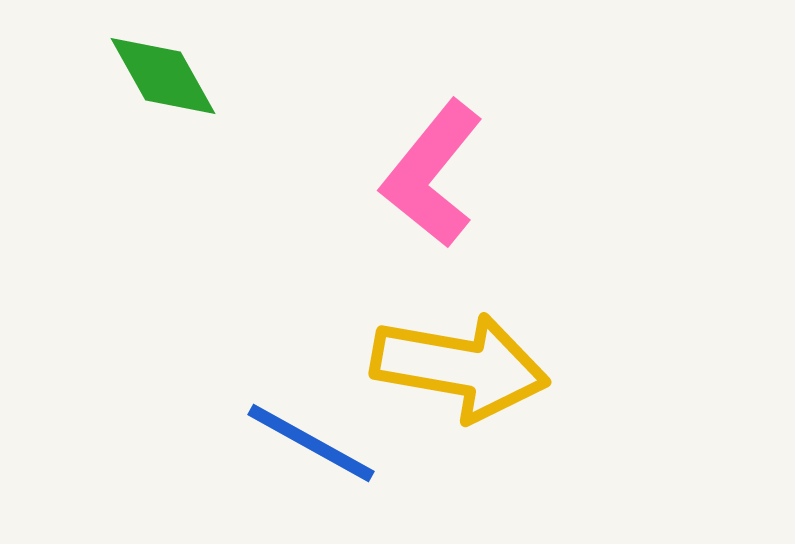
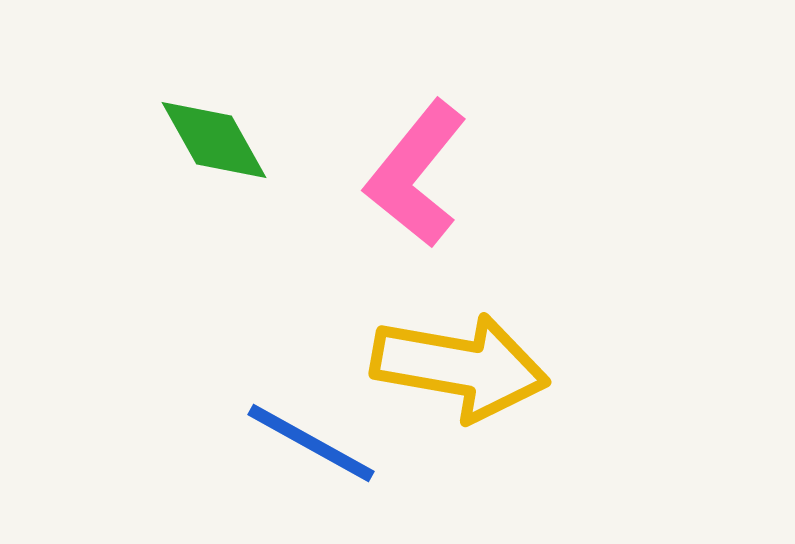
green diamond: moved 51 px right, 64 px down
pink L-shape: moved 16 px left
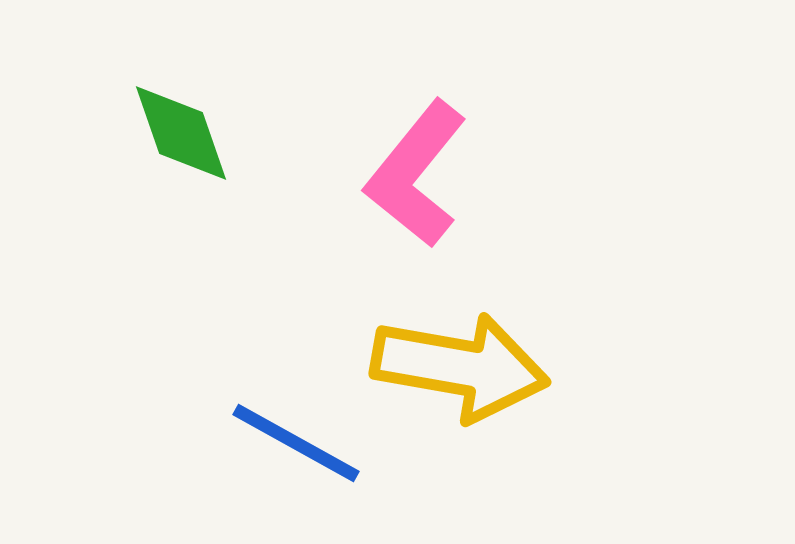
green diamond: moved 33 px left, 7 px up; rotated 10 degrees clockwise
blue line: moved 15 px left
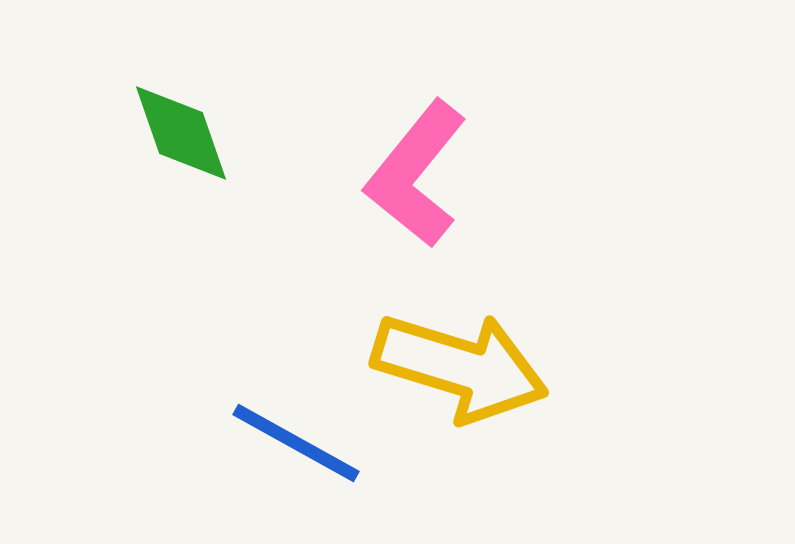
yellow arrow: rotated 7 degrees clockwise
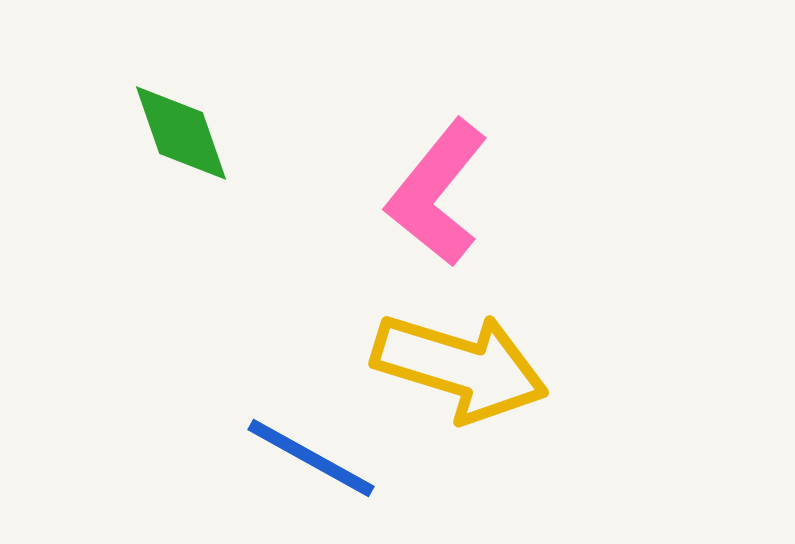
pink L-shape: moved 21 px right, 19 px down
blue line: moved 15 px right, 15 px down
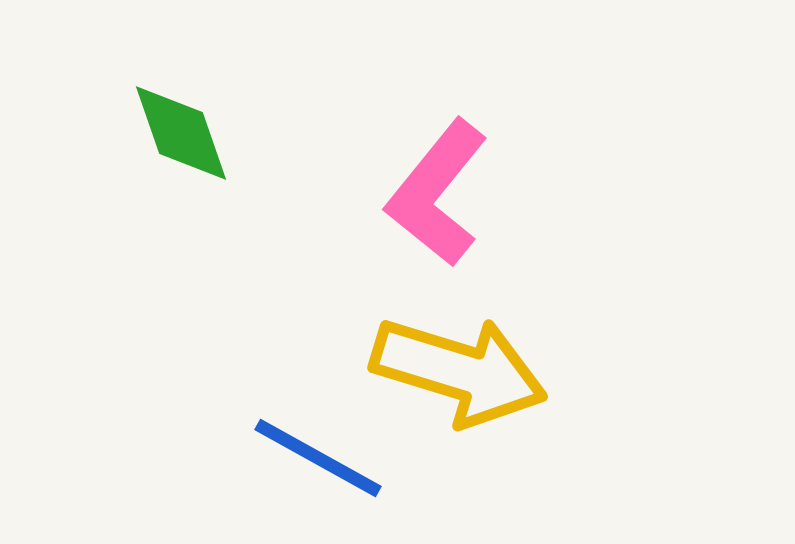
yellow arrow: moved 1 px left, 4 px down
blue line: moved 7 px right
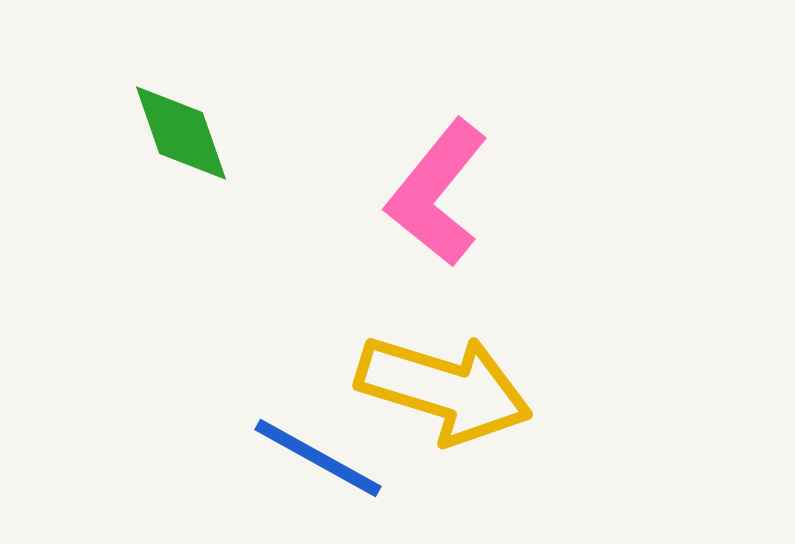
yellow arrow: moved 15 px left, 18 px down
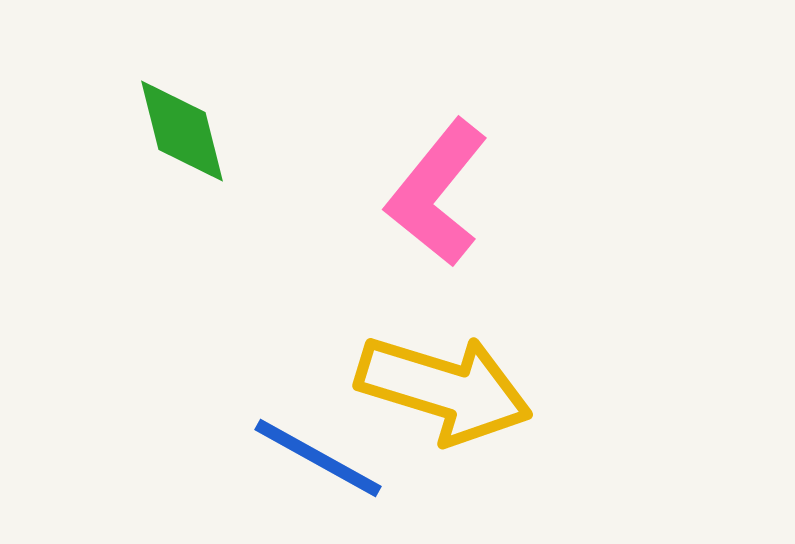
green diamond: moved 1 px right, 2 px up; rotated 5 degrees clockwise
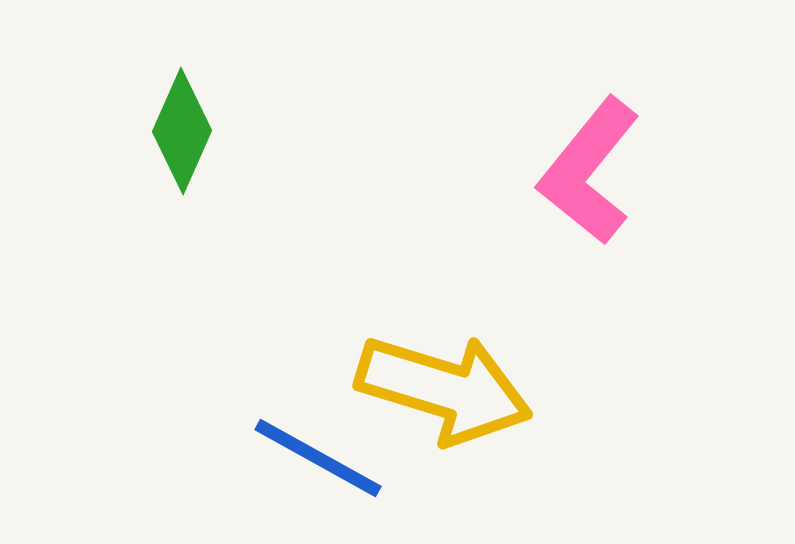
green diamond: rotated 38 degrees clockwise
pink L-shape: moved 152 px right, 22 px up
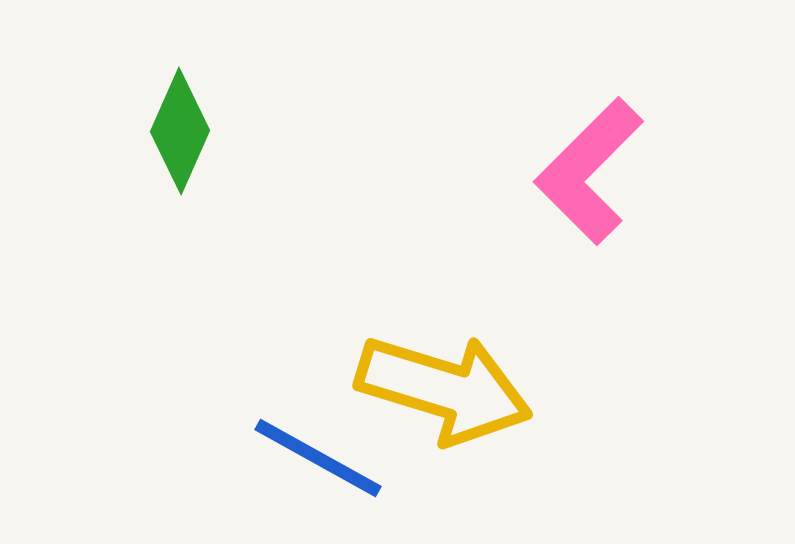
green diamond: moved 2 px left
pink L-shape: rotated 6 degrees clockwise
